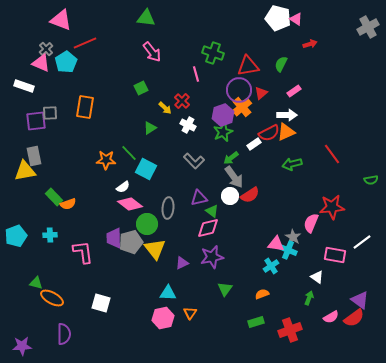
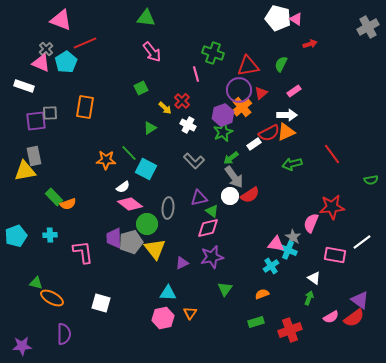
white triangle at (317, 277): moved 3 px left, 1 px down
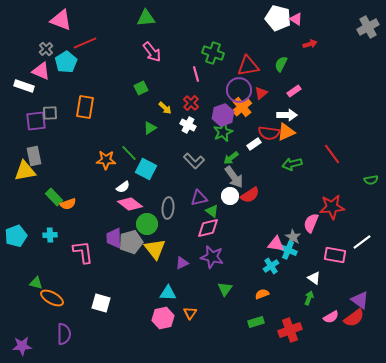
green triangle at (146, 18): rotated 12 degrees counterclockwise
pink triangle at (41, 63): moved 8 px down
red cross at (182, 101): moved 9 px right, 2 px down
red semicircle at (269, 133): rotated 35 degrees clockwise
purple star at (212, 257): rotated 25 degrees clockwise
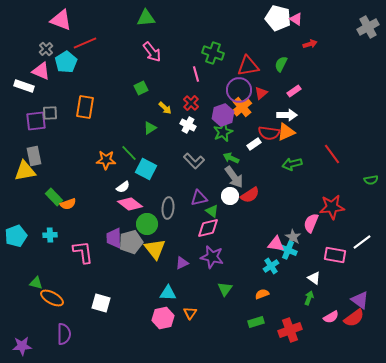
green arrow at (231, 158): rotated 63 degrees clockwise
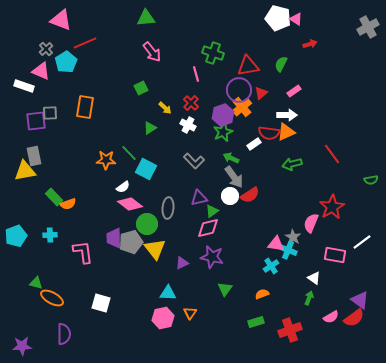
red star at (332, 207): rotated 25 degrees counterclockwise
green triangle at (212, 211): rotated 48 degrees clockwise
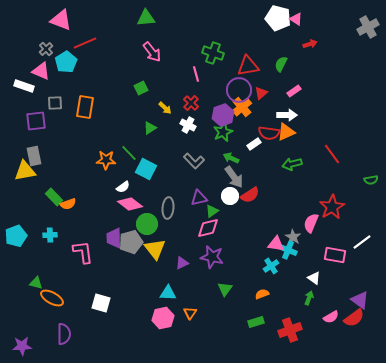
gray square at (50, 113): moved 5 px right, 10 px up
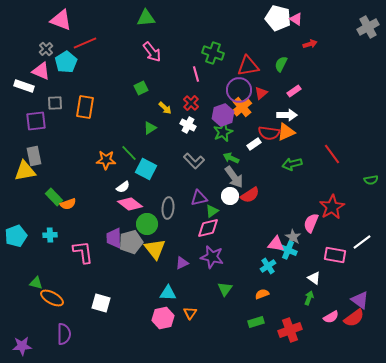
cyan cross at (271, 266): moved 3 px left
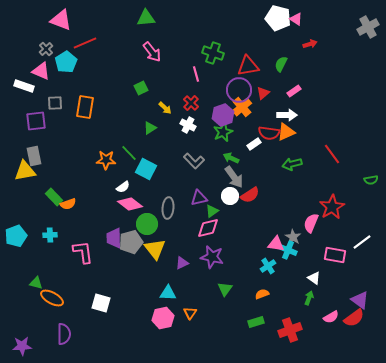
red triangle at (261, 93): moved 2 px right
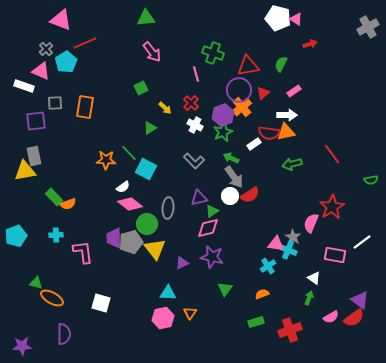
white cross at (188, 125): moved 7 px right
orange triangle at (286, 132): rotated 12 degrees clockwise
cyan cross at (50, 235): moved 6 px right
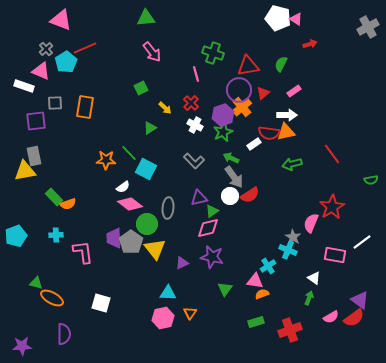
red line at (85, 43): moved 5 px down
gray pentagon at (131, 242): rotated 20 degrees counterclockwise
pink triangle at (276, 244): moved 21 px left, 37 px down
